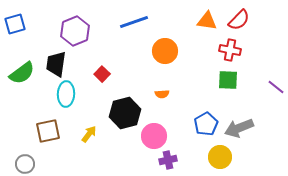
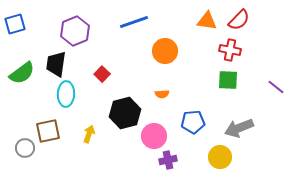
blue pentagon: moved 13 px left, 2 px up; rotated 25 degrees clockwise
yellow arrow: rotated 18 degrees counterclockwise
gray circle: moved 16 px up
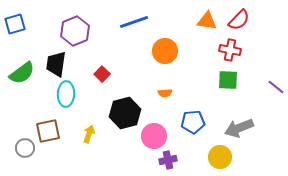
orange semicircle: moved 3 px right, 1 px up
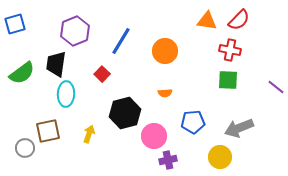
blue line: moved 13 px left, 19 px down; rotated 40 degrees counterclockwise
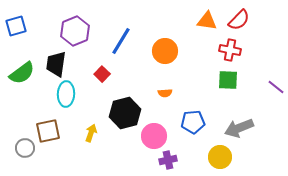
blue square: moved 1 px right, 2 px down
yellow arrow: moved 2 px right, 1 px up
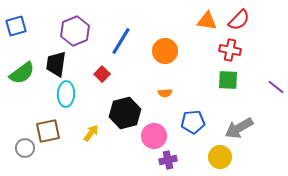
gray arrow: rotated 8 degrees counterclockwise
yellow arrow: rotated 18 degrees clockwise
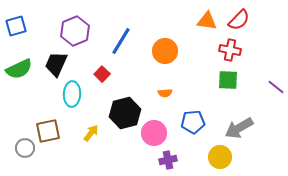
black trapezoid: rotated 16 degrees clockwise
green semicircle: moved 3 px left, 4 px up; rotated 12 degrees clockwise
cyan ellipse: moved 6 px right
pink circle: moved 3 px up
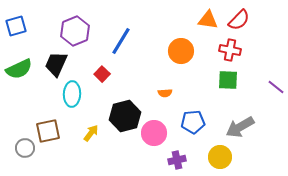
orange triangle: moved 1 px right, 1 px up
orange circle: moved 16 px right
black hexagon: moved 3 px down
gray arrow: moved 1 px right, 1 px up
purple cross: moved 9 px right
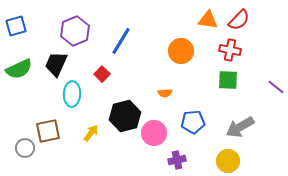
yellow circle: moved 8 px right, 4 px down
